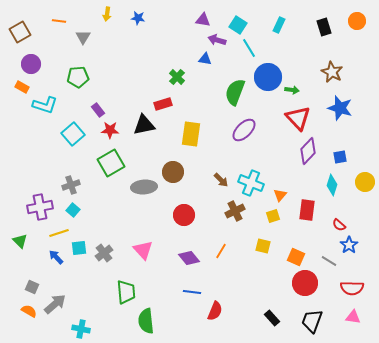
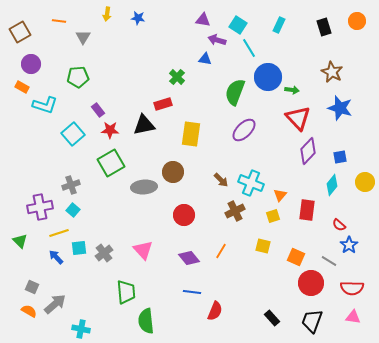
cyan diamond at (332, 185): rotated 20 degrees clockwise
red circle at (305, 283): moved 6 px right
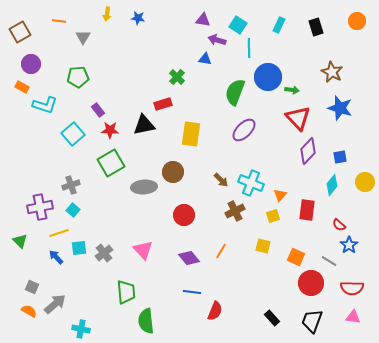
black rectangle at (324, 27): moved 8 px left
cyan line at (249, 48): rotated 30 degrees clockwise
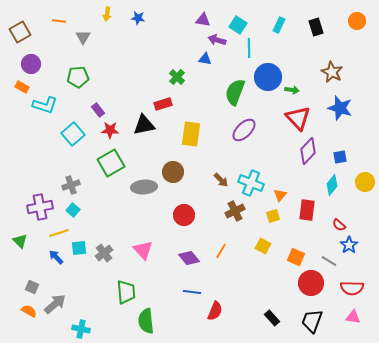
yellow square at (263, 246): rotated 14 degrees clockwise
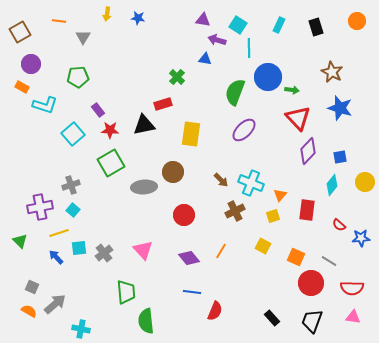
blue star at (349, 245): moved 12 px right, 7 px up; rotated 30 degrees clockwise
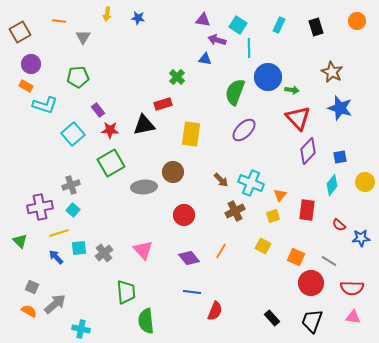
orange rectangle at (22, 87): moved 4 px right, 1 px up
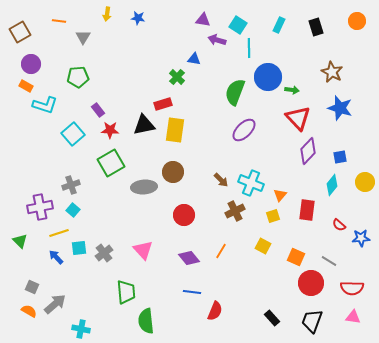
blue triangle at (205, 59): moved 11 px left
yellow rectangle at (191, 134): moved 16 px left, 4 px up
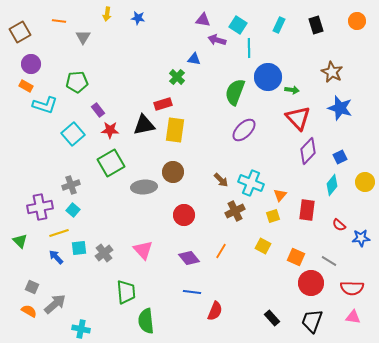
black rectangle at (316, 27): moved 2 px up
green pentagon at (78, 77): moved 1 px left, 5 px down
blue square at (340, 157): rotated 16 degrees counterclockwise
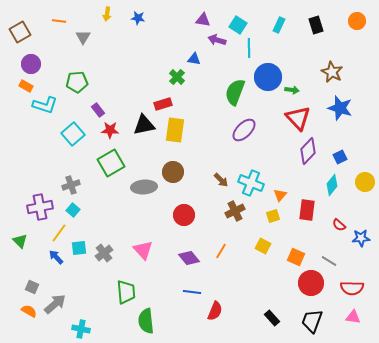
yellow line at (59, 233): rotated 36 degrees counterclockwise
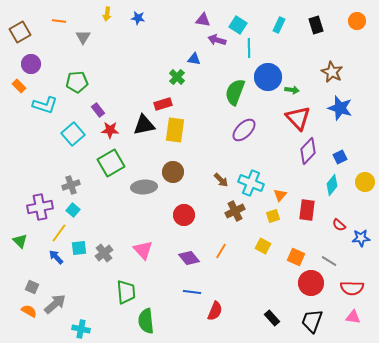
orange rectangle at (26, 86): moved 7 px left; rotated 16 degrees clockwise
